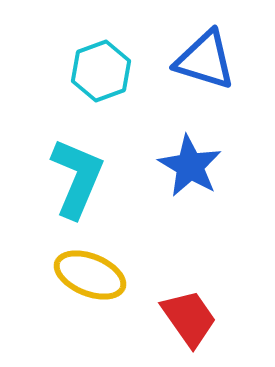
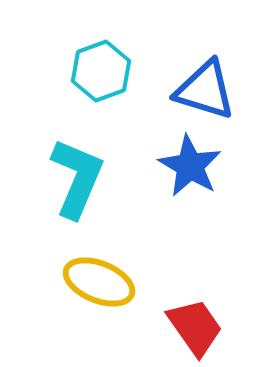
blue triangle: moved 30 px down
yellow ellipse: moved 9 px right, 7 px down
red trapezoid: moved 6 px right, 9 px down
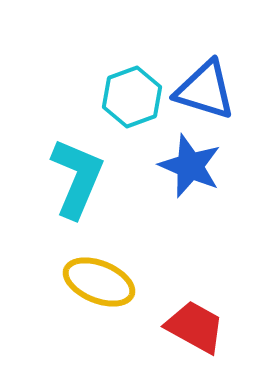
cyan hexagon: moved 31 px right, 26 px down
blue star: rotated 8 degrees counterclockwise
red trapezoid: rotated 26 degrees counterclockwise
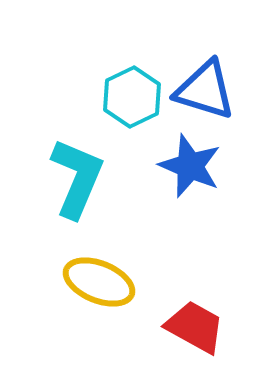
cyan hexagon: rotated 6 degrees counterclockwise
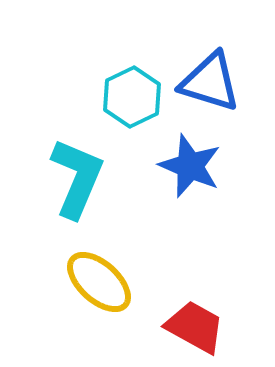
blue triangle: moved 5 px right, 8 px up
yellow ellipse: rotated 20 degrees clockwise
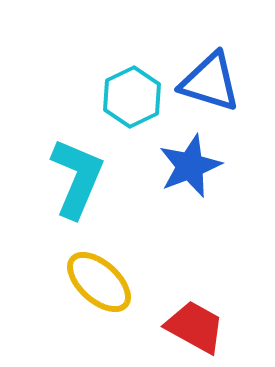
blue star: rotated 28 degrees clockwise
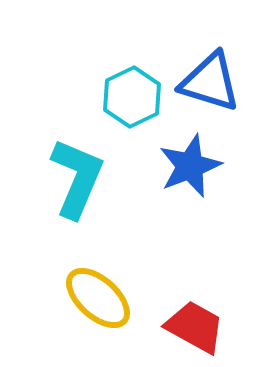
yellow ellipse: moved 1 px left, 16 px down
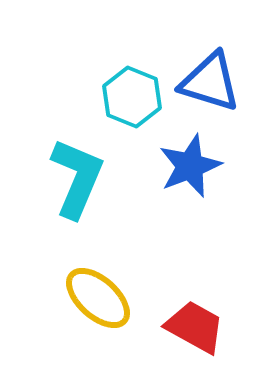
cyan hexagon: rotated 12 degrees counterclockwise
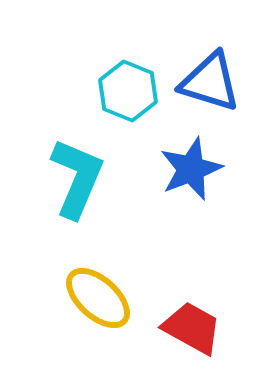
cyan hexagon: moved 4 px left, 6 px up
blue star: moved 1 px right, 3 px down
red trapezoid: moved 3 px left, 1 px down
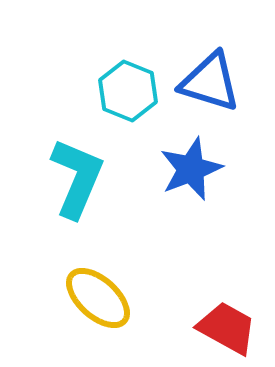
red trapezoid: moved 35 px right
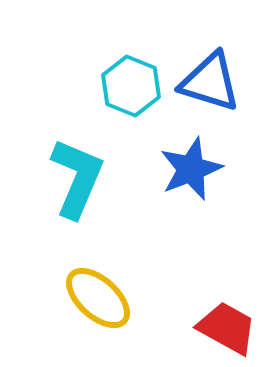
cyan hexagon: moved 3 px right, 5 px up
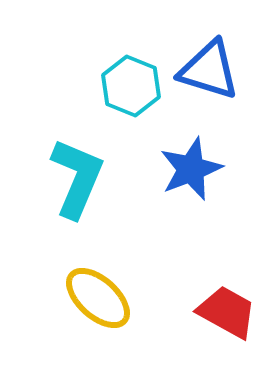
blue triangle: moved 1 px left, 12 px up
red trapezoid: moved 16 px up
